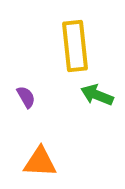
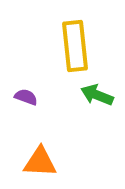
purple semicircle: rotated 40 degrees counterclockwise
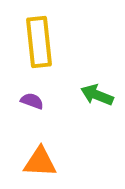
yellow rectangle: moved 36 px left, 4 px up
purple semicircle: moved 6 px right, 4 px down
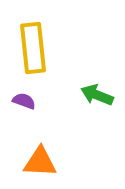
yellow rectangle: moved 6 px left, 6 px down
purple semicircle: moved 8 px left
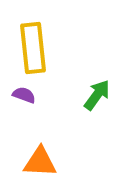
green arrow: rotated 104 degrees clockwise
purple semicircle: moved 6 px up
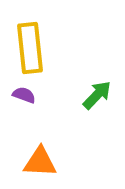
yellow rectangle: moved 3 px left
green arrow: rotated 8 degrees clockwise
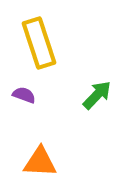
yellow rectangle: moved 9 px right, 5 px up; rotated 12 degrees counterclockwise
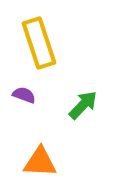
green arrow: moved 14 px left, 10 px down
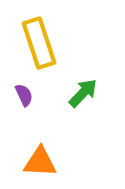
purple semicircle: rotated 45 degrees clockwise
green arrow: moved 12 px up
